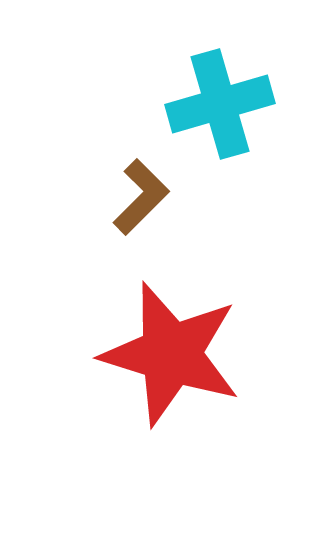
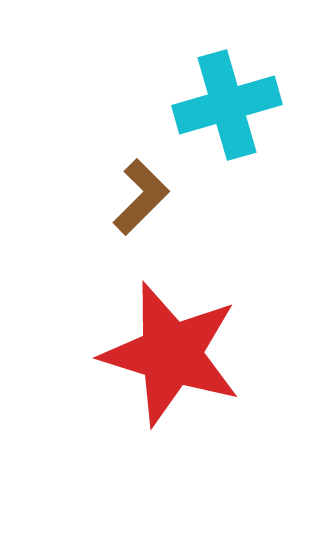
cyan cross: moved 7 px right, 1 px down
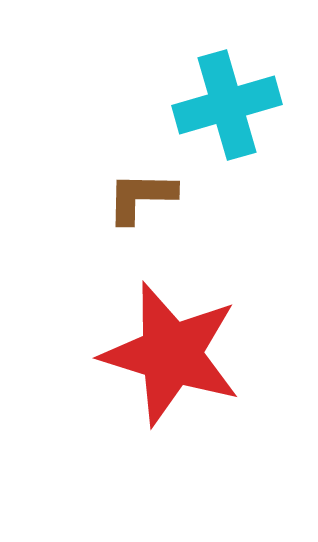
brown L-shape: rotated 134 degrees counterclockwise
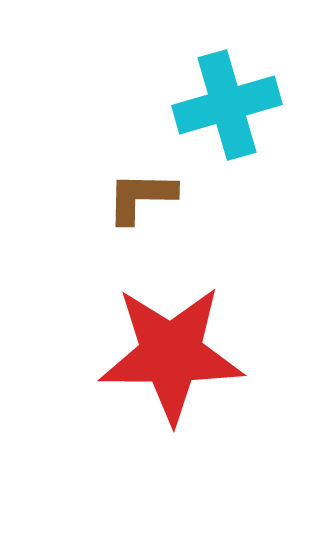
red star: rotated 17 degrees counterclockwise
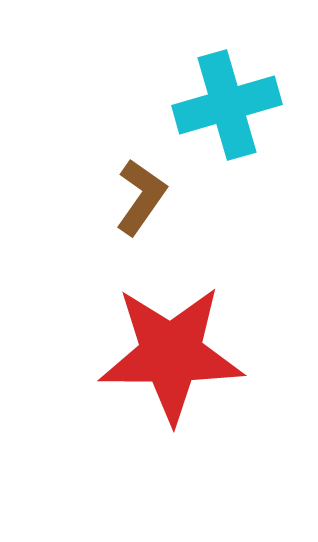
brown L-shape: rotated 124 degrees clockwise
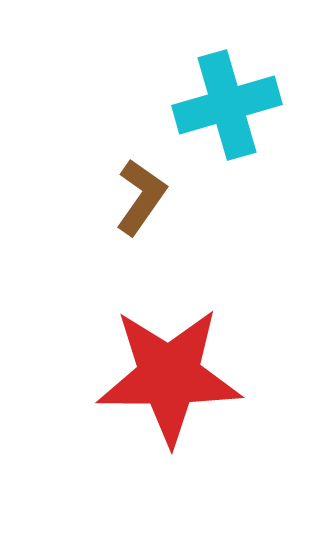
red star: moved 2 px left, 22 px down
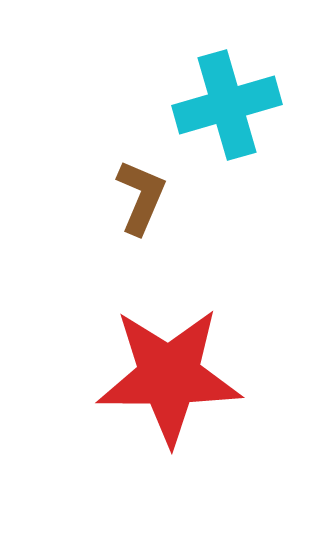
brown L-shape: rotated 12 degrees counterclockwise
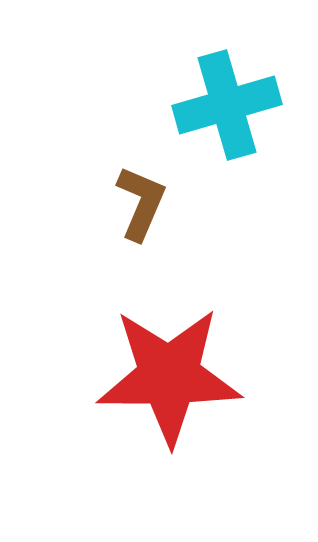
brown L-shape: moved 6 px down
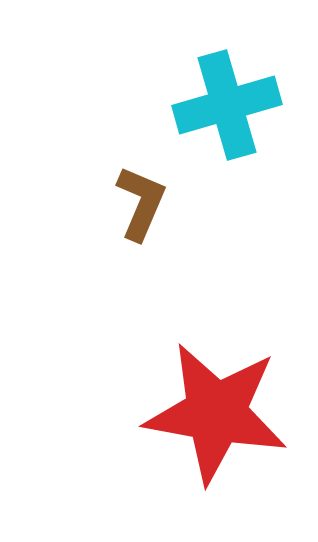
red star: moved 47 px right, 37 px down; rotated 10 degrees clockwise
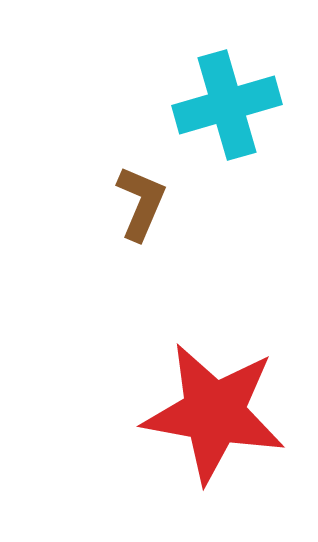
red star: moved 2 px left
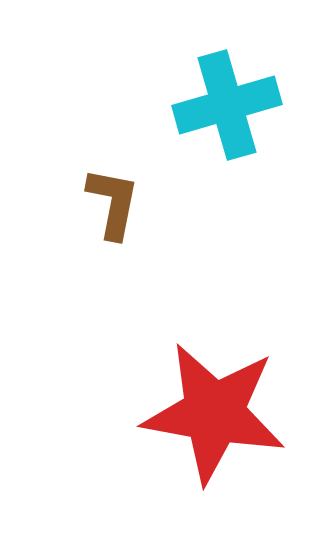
brown L-shape: moved 28 px left; rotated 12 degrees counterclockwise
